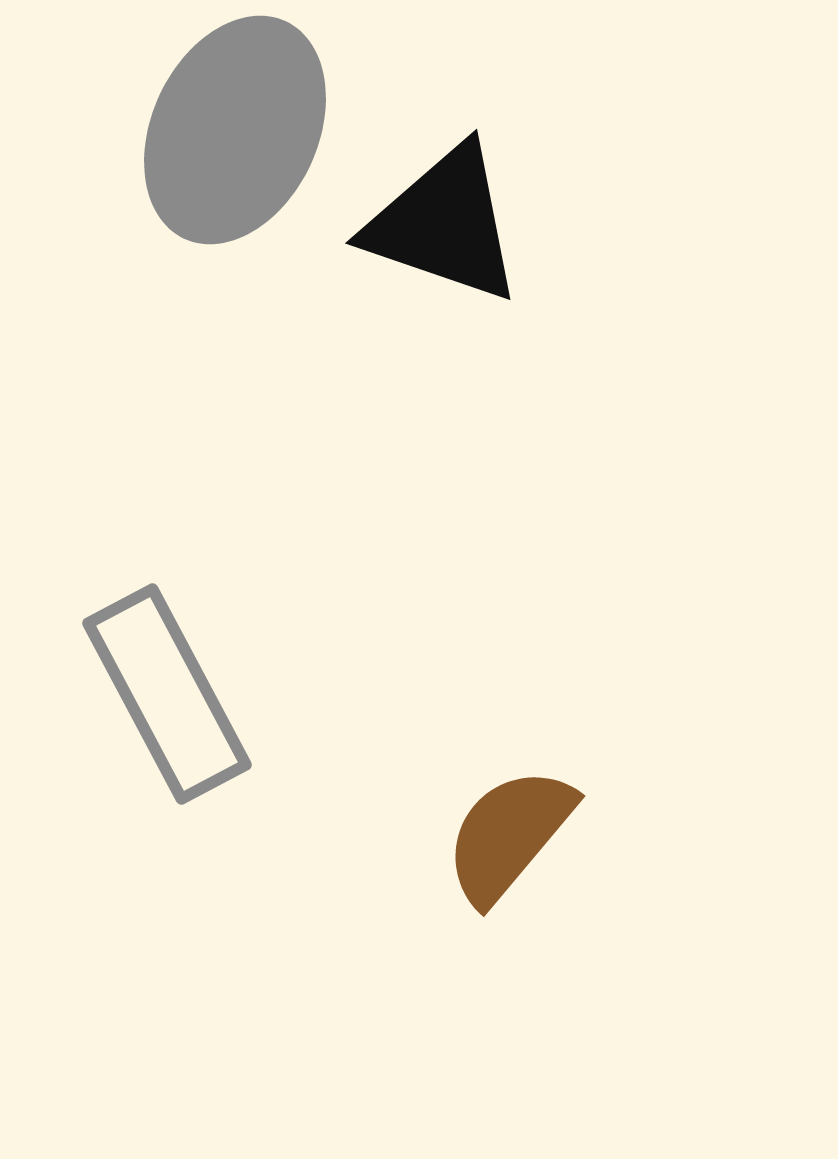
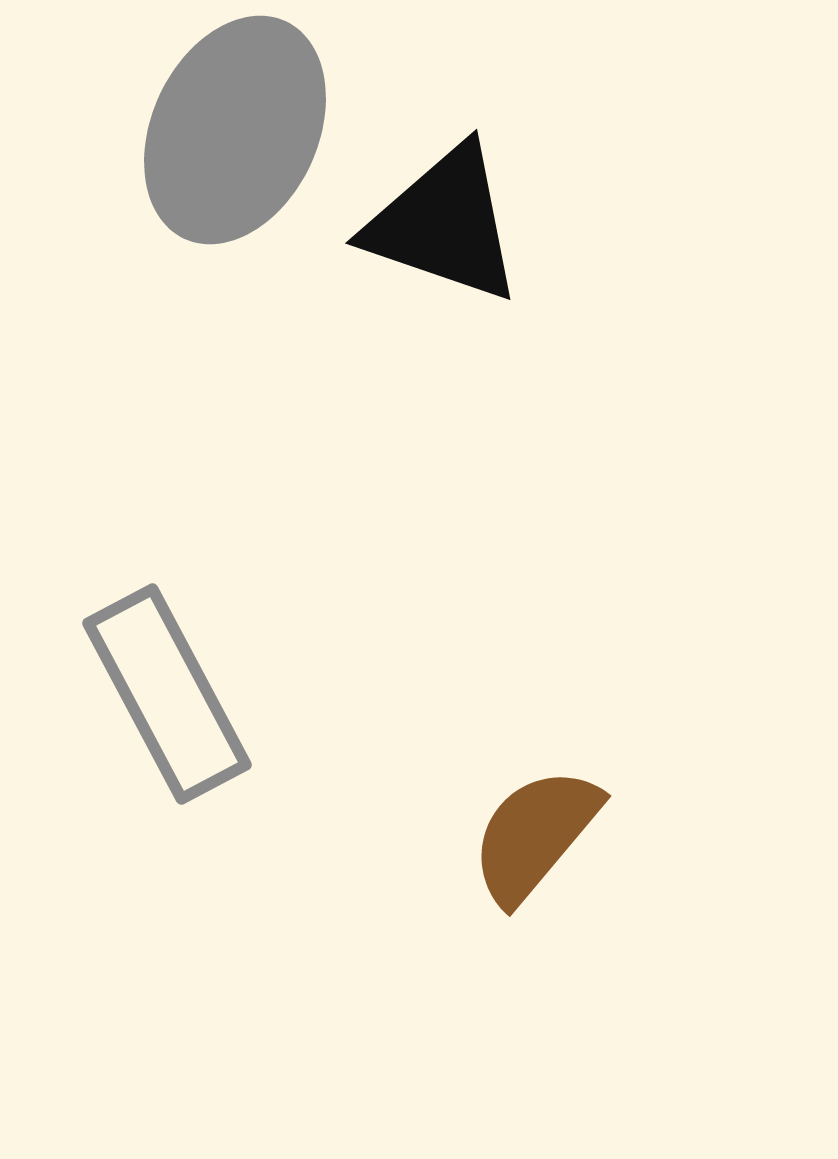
brown semicircle: moved 26 px right
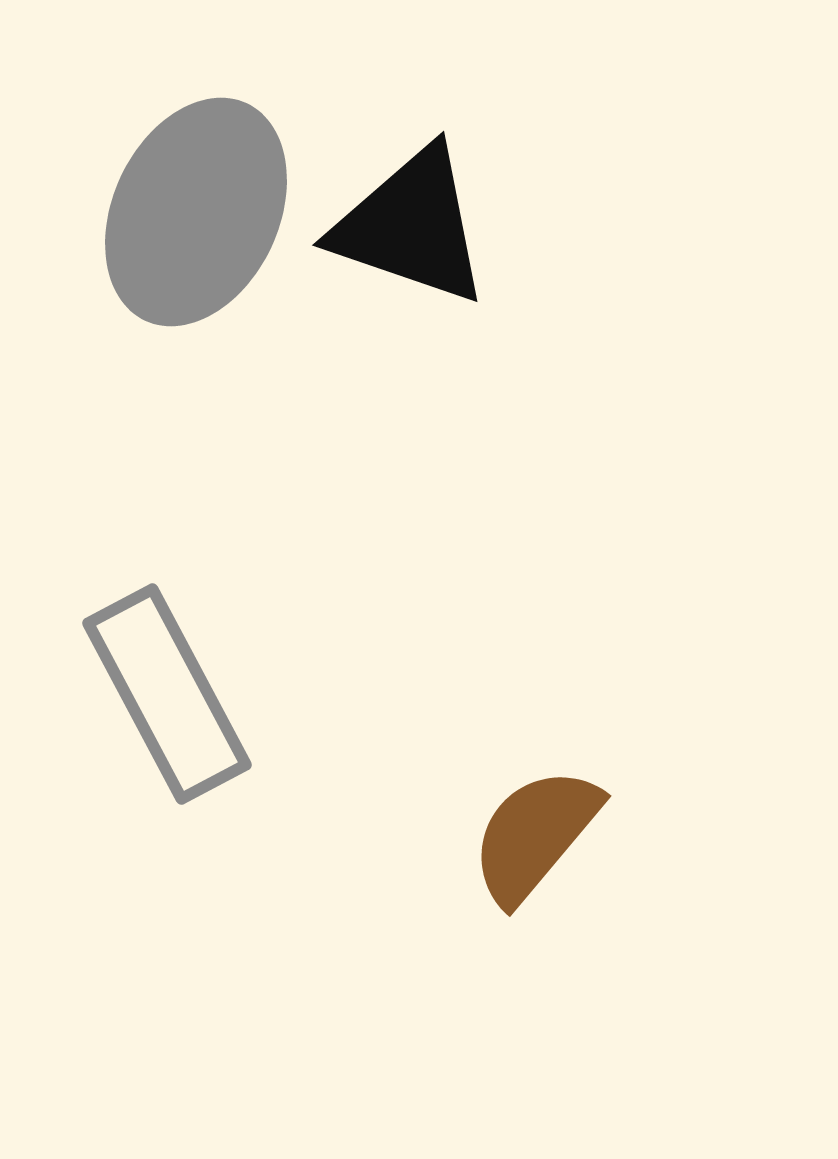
gray ellipse: moved 39 px left, 82 px down
black triangle: moved 33 px left, 2 px down
